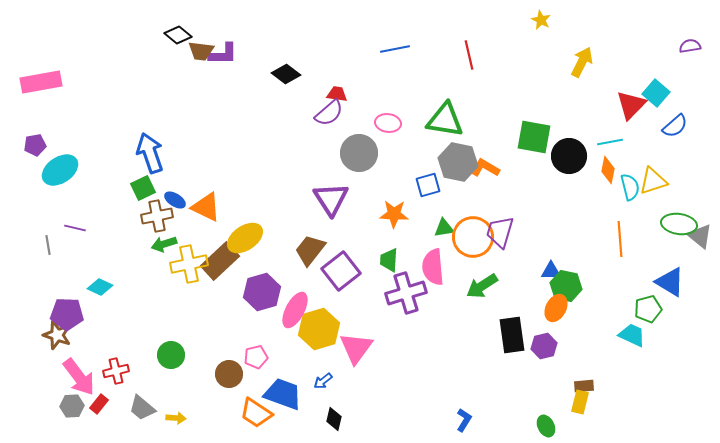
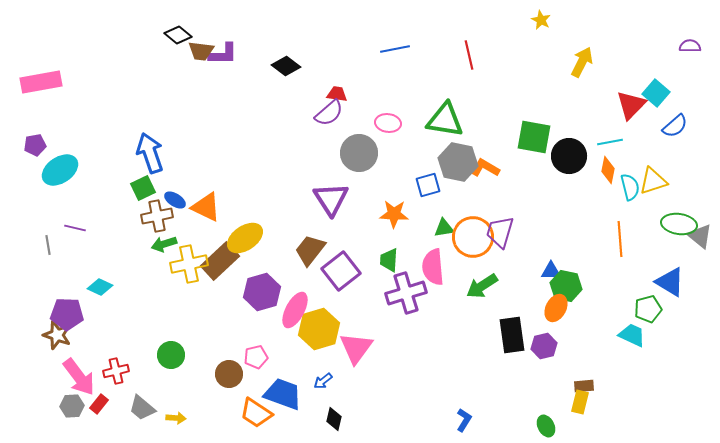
purple semicircle at (690, 46): rotated 10 degrees clockwise
black diamond at (286, 74): moved 8 px up
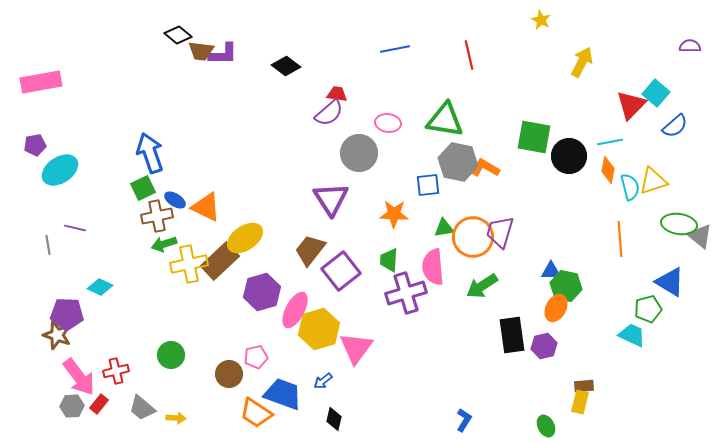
blue square at (428, 185): rotated 10 degrees clockwise
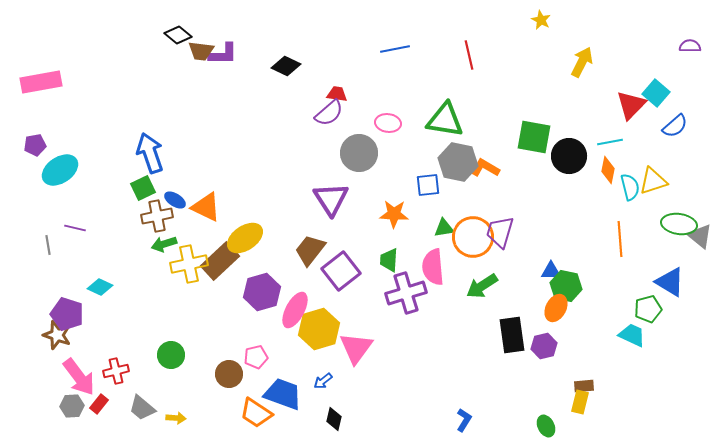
black diamond at (286, 66): rotated 12 degrees counterclockwise
purple pentagon at (67, 314): rotated 16 degrees clockwise
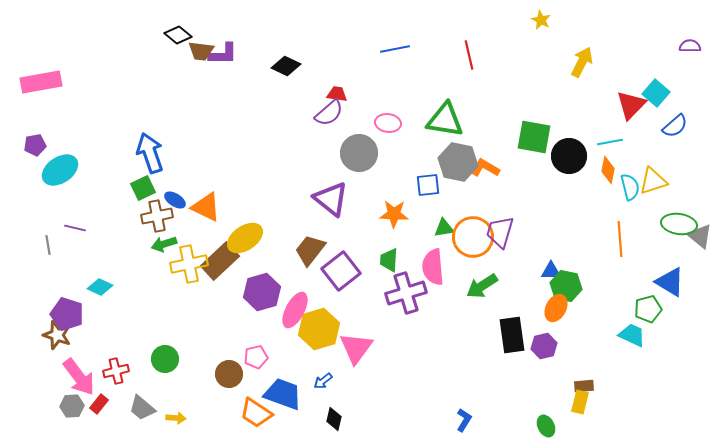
purple triangle at (331, 199): rotated 18 degrees counterclockwise
green circle at (171, 355): moved 6 px left, 4 px down
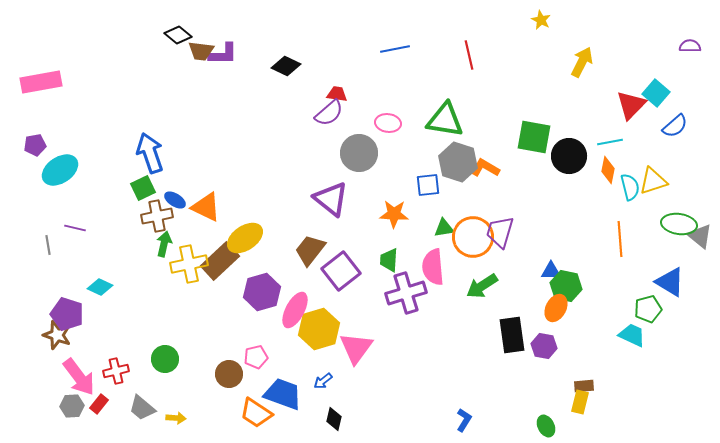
gray hexagon at (458, 162): rotated 6 degrees clockwise
green arrow at (164, 244): rotated 120 degrees clockwise
purple hexagon at (544, 346): rotated 25 degrees clockwise
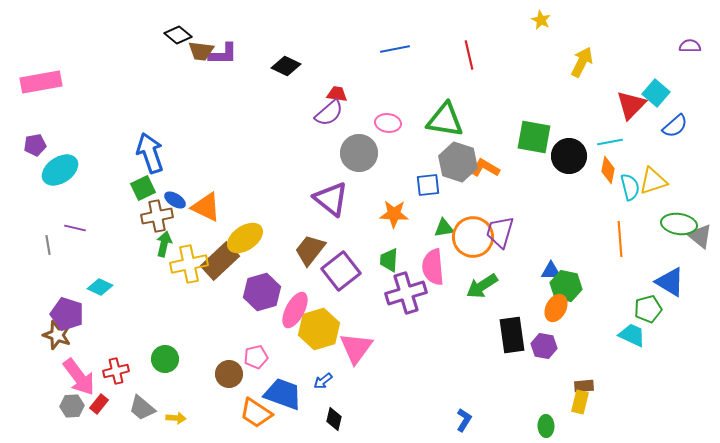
green ellipse at (546, 426): rotated 25 degrees clockwise
